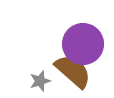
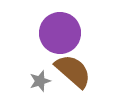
purple circle: moved 23 px left, 11 px up
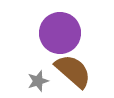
gray star: moved 2 px left
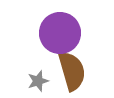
brown semicircle: moved 1 px left; rotated 33 degrees clockwise
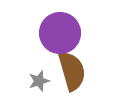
gray star: moved 1 px right
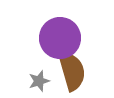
purple circle: moved 5 px down
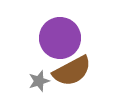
brown semicircle: rotated 78 degrees clockwise
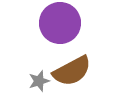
purple circle: moved 15 px up
